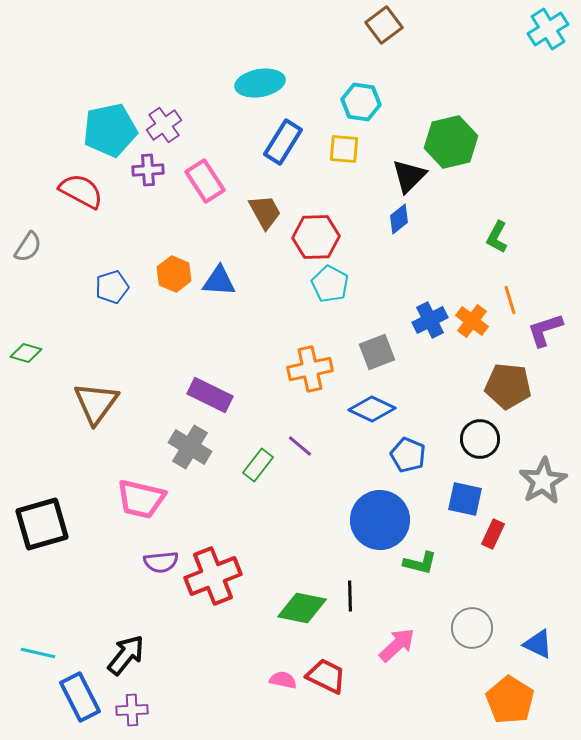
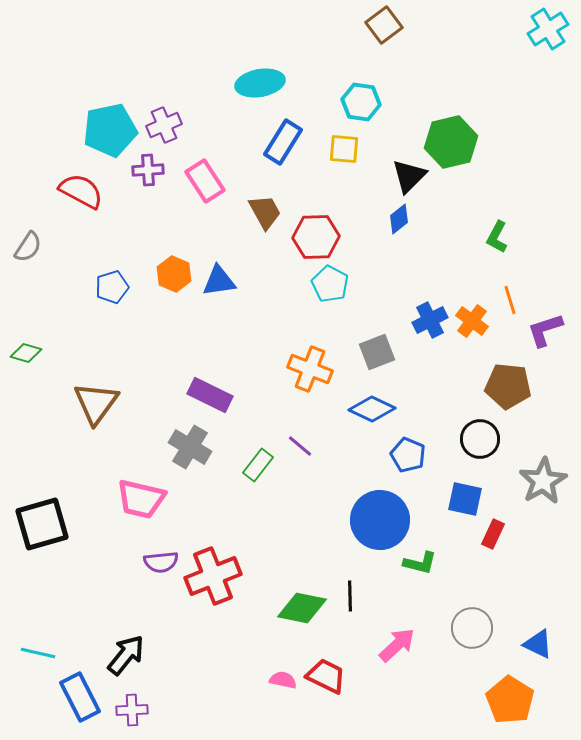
purple cross at (164, 125): rotated 12 degrees clockwise
blue triangle at (219, 281): rotated 12 degrees counterclockwise
orange cross at (310, 369): rotated 33 degrees clockwise
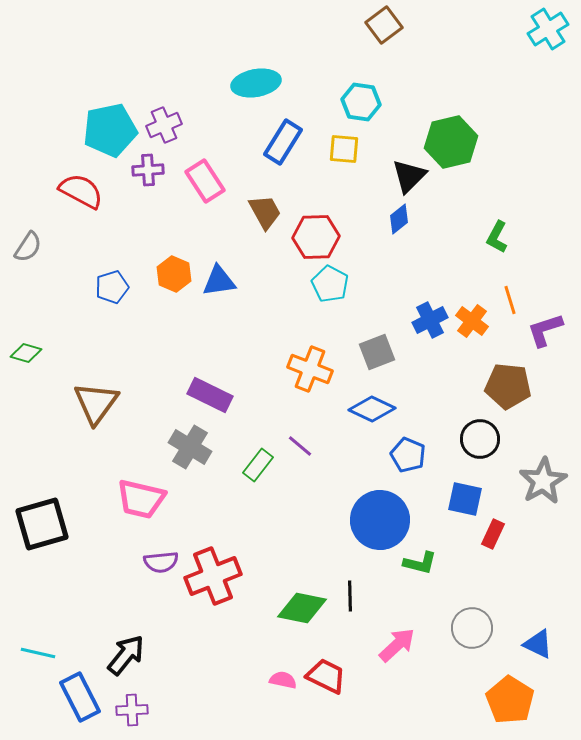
cyan ellipse at (260, 83): moved 4 px left
